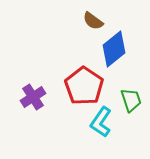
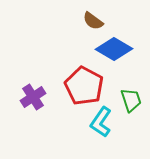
blue diamond: rotated 69 degrees clockwise
red pentagon: rotated 6 degrees counterclockwise
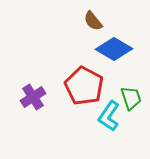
brown semicircle: rotated 15 degrees clockwise
green trapezoid: moved 2 px up
cyan L-shape: moved 8 px right, 6 px up
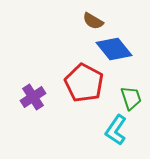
brown semicircle: rotated 20 degrees counterclockwise
blue diamond: rotated 21 degrees clockwise
red pentagon: moved 3 px up
cyan L-shape: moved 7 px right, 14 px down
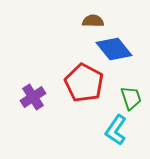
brown semicircle: rotated 150 degrees clockwise
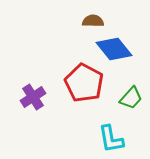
green trapezoid: rotated 60 degrees clockwise
cyan L-shape: moved 5 px left, 9 px down; rotated 44 degrees counterclockwise
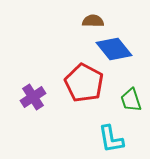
green trapezoid: moved 2 px down; rotated 120 degrees clockwise
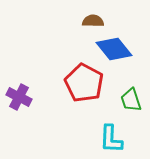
purple cross: moved 14 px left; rotated 30 degrees counterclockwise
cyan L-shape: rotated 12 degrees clockwise
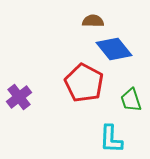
purple cross: rotated 25 degrees clockwise
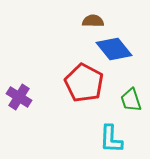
purple cross: rotated 20 degrees counterclockwise
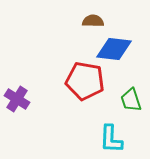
blue diamond: rotated 45 degrees counterclockwise
red pentagon: moved 1 px right, 2 px up; rotated 18 degrees counterclockwise
purple cross: moved 2 px left, 2 px down
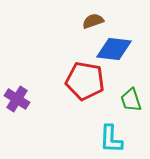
brown semicircle: rotated 20 degrees counterclockwise
